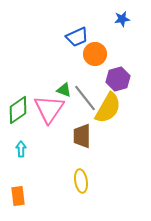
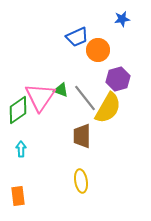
orange circle: moved 3 px right, 4 px up
green triangle: moved 3 px left
pink triangle: moved 9 px left, 12 px up
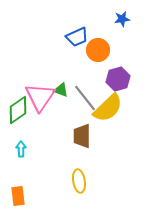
yellow semicircle: rotated 16 degrees clockwise
yellow ellipse: moved 2 px left
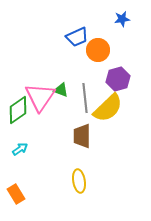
gray line: rotated 32 degrees clockwise
cyan arrow: moved 1 px left; rotated 56 degrees clockwise
orange rectangle: moved 2 px left, 2 px up; rotated 24 degrees counterclockwise
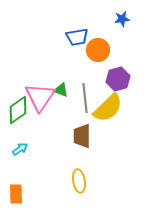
blue trapezoid: rotated 15 degrees clockwise
orange rectangle: rotated 30 degrees clockwise
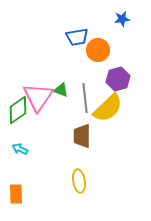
pink triangle: moved 2 px left
cyan arrow: rotated 119 degrees counterclockwise
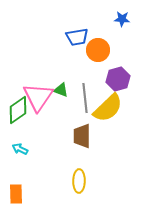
blue star: rotated 14 degrees clockwise
yellow ellipse: rotated 10 degrees clockwise
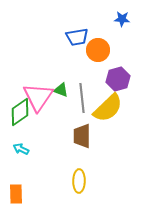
gray line: moved 3 px left
green diamond: moved 2 px right, 2 px down
cyan arrow: moved 1 px right
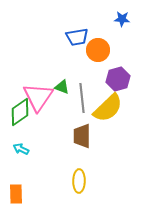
green triangle: moved 1 px right, 3 px up
